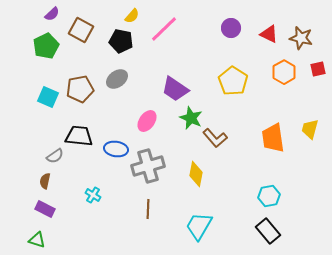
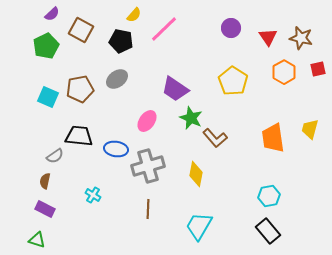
yellow semicircle: moved 2 px right, 1 px up
red triangle: moved 1 px left, 3 px down; rotated 30 degrees clockwise
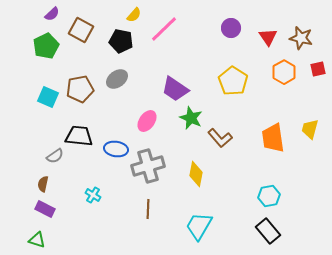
brown L-shape: moved 5 px right
brown semicircle: moved 2 px left, 3 px down
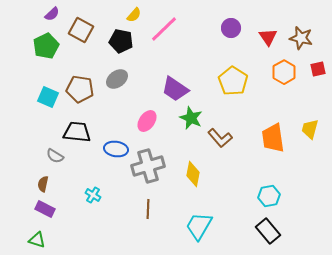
brown pentagon: rotated 20 degrees clockwise
black trapezoid: moved 2 px left, 4 px up
gray semicircle: rotated 66 degrees clockwise
yellow diamond: moved 3 px left
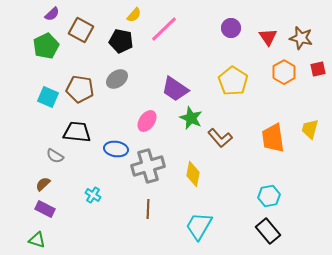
brown semicircle: rotated 35 degrees clockwise
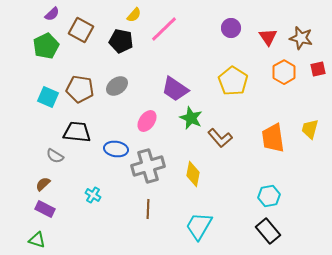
gray ellipse: moved 7 px down
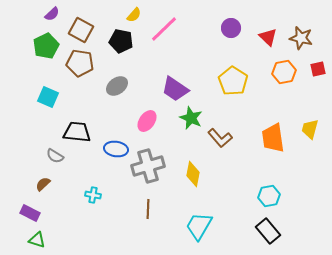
red triangle: rotated 12 degrees counterclockwise
orange hexagon: rotated 20 degrees clockwise
brown pentagon: moved 26 px up
cyan cross: rotated 21 degrees counterclockwise
purple rectangle: moved 15 px left, 4 px down
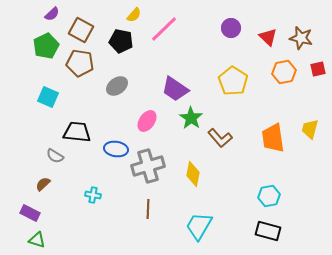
green star: rotated 10 degrees clockwise
black rectangle: rotated 35 degrees counterclockwise
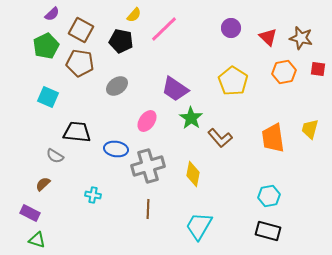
red square: rotated 21 degrees clockwise
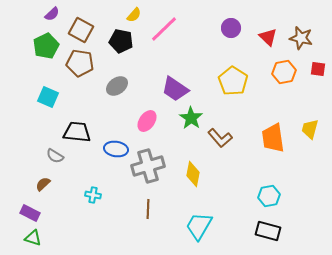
green triangle: moved 4 px left, 2 px up
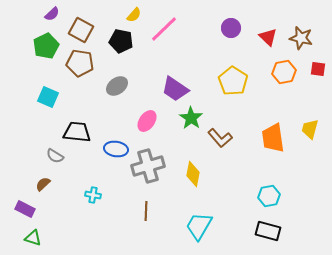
brown line: moved 2 px left, 2 px down
purple rectangle: moved 5 px left, 4 px up
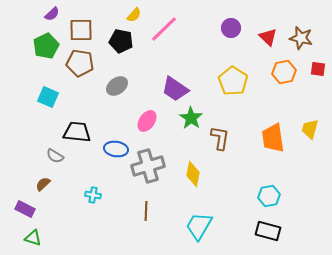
brown square: rotated 30 degrees counterclockwise
brown L-shape: rotated 130 degrees counterclockwise
